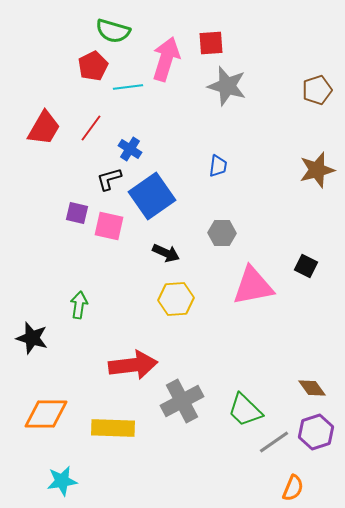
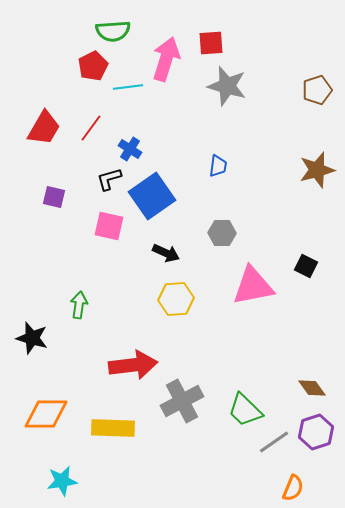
green semicircle: rotated 20 degrees counterclockwise
purple square: moved 23 px left, 16 px up
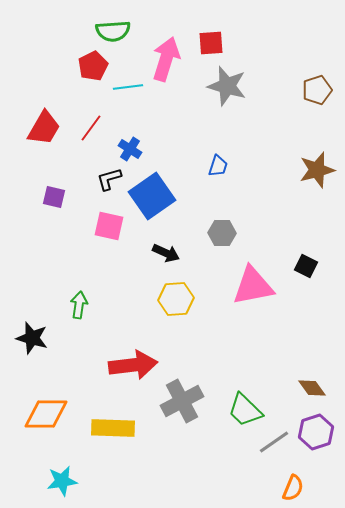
blue trapezoid: rotated 10 degrees clockwise
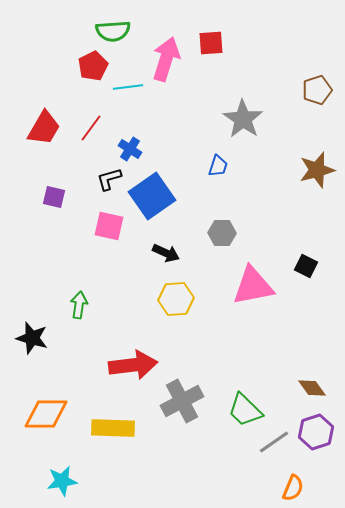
gray star: moved 16 px right, 33 px down; rotated 18 degrees clockwise
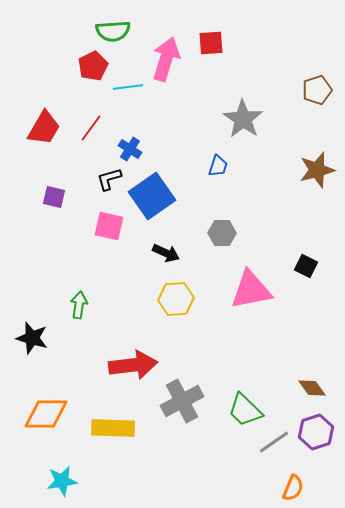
pink triangle: moved 2 px left, 4 px down
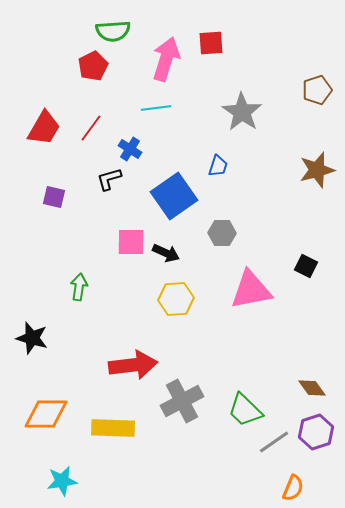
cyan line: moved 28 px right, 21 px down
gray star: moved 1 px left, 7 px up
blue square: moved 22 px right
pink square: moved 22 px right, 16 px down; rotated 12 degrees counterclockwise
green arrow: moved 18 px up
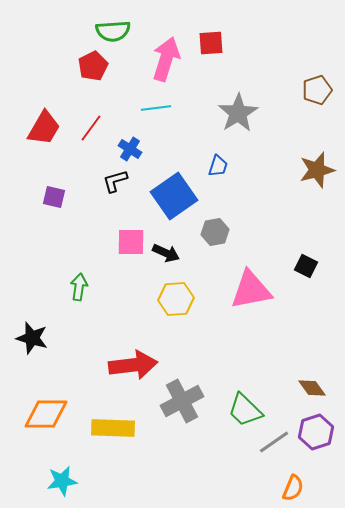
gray star: moved 4 px left, 1 px down; rotated 6 degrees clockwise
black L-shape: moved 6 px right, 2 px down
gray hexagon: moved 7 px left, 1 px up; rotated 12 degrees counterclockwise
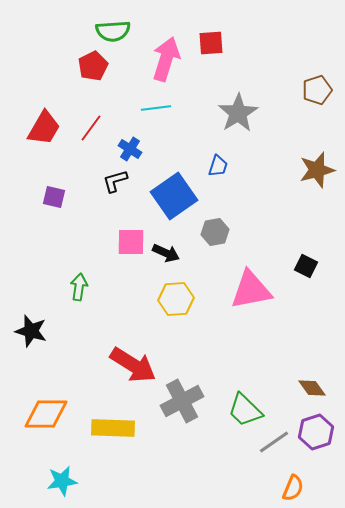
black star: moved 1 px left, 7 px up
red arrow: rotated 39 degrees clockwise
